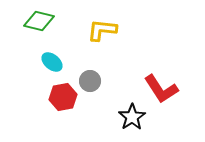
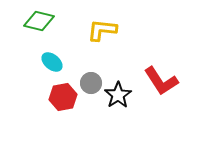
gray circle: moved 1 px right, 2 px down
red L-shape: moved 8 px up
black star: moved 14 px left, 22 px up
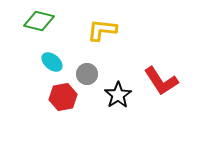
gray circle: moved 4 px left, 9 px up
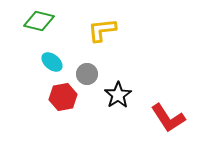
yellow L-shape: rotated 12 degrees counterclockwise
red L-shape: moved 7 px right, 37 px down
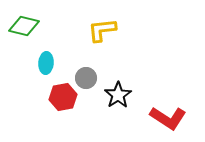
green diamond: moved 15 px left, 5 px down
cyan ellipse: moved 6 px left, 1 px down; rotated 55 degrees clockwise
gray circle: moved 1 px left, 4 px down
red L-shape: rotated 24 degrees counterclockwise
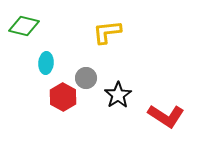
yellow L-shape: moved 5 px right, 2 px down
red hexagon: rotated 20 degrees counterclockwise
red L-shape: moved 2 px left, 2 px up
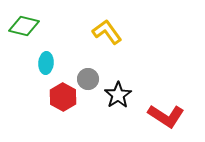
yellow L-shape: rotated 60 degrees clockwise
gray circle: moved 2 px right, 1 px down
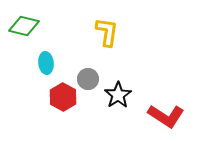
yellow L-shape: rotated 44 degrees clockwise
cyan ellipse: rotated 10 degrees counterclockwise
